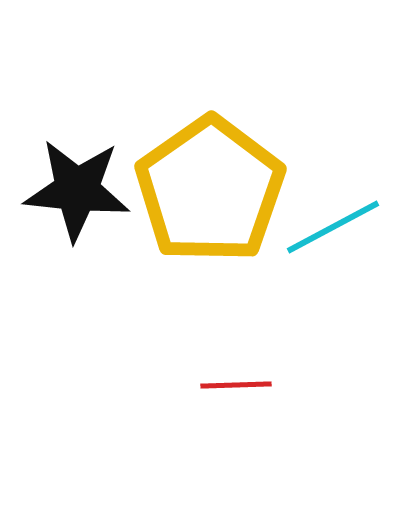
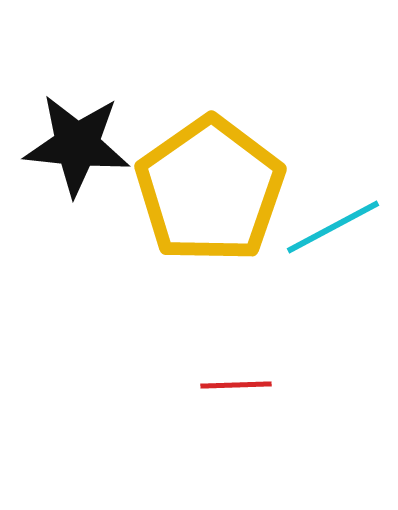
black star: moved 45 px up
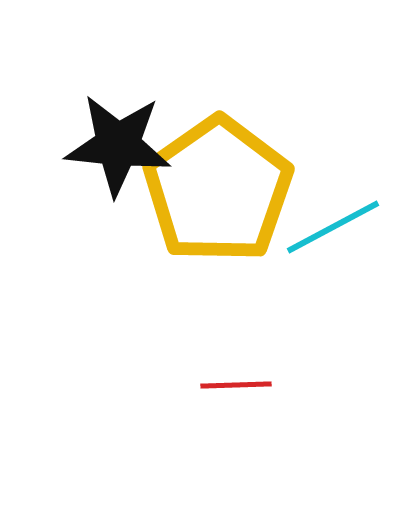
black star: moved 41 px right
yellow pentagon: moved 8 px right
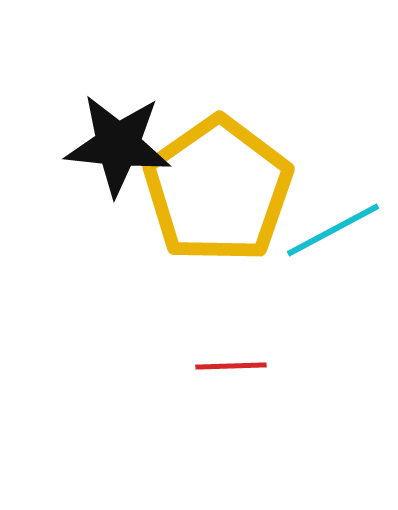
cyan line: moved 3 px down
red line: moved 5 px left, 19 px up
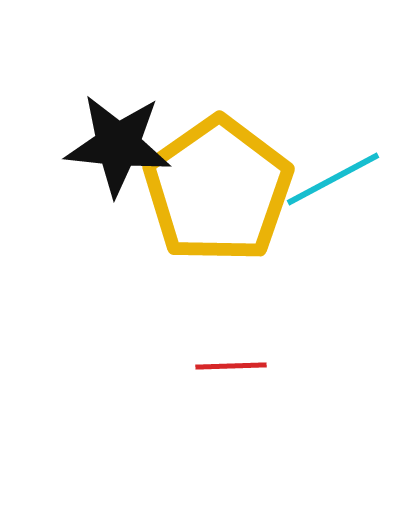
cyan line: moved 51 px up
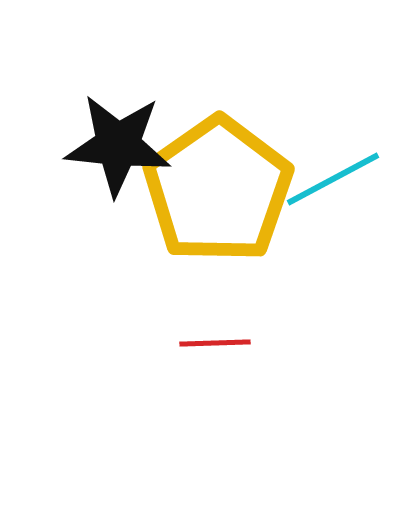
red line: moved 16 px left, 23 px up
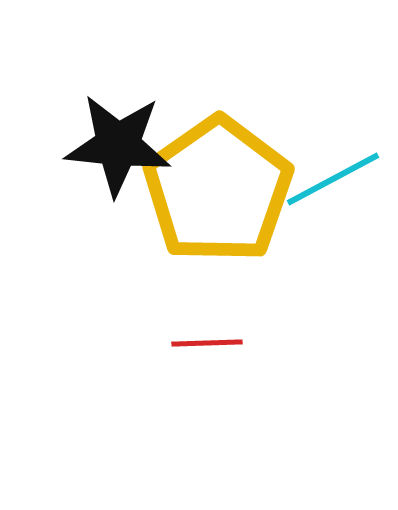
red line: moved 8 px left
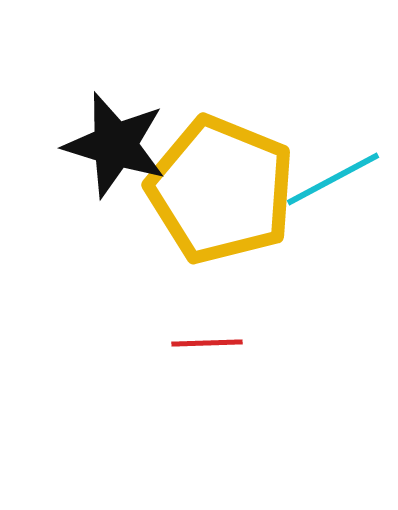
black star: moved 3 px left; rotated 11 degrees clockwise
yellow pentagon: moved 3 px right; rotated 15 degrees counterclockwise
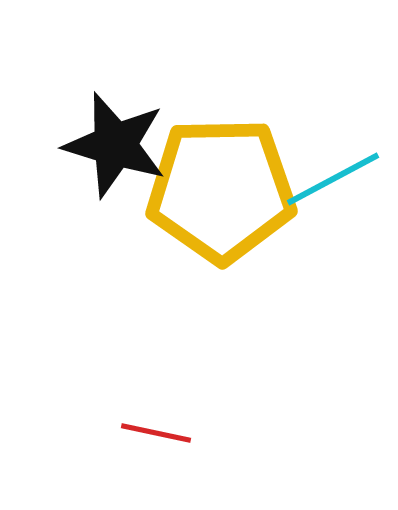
yellow pentagon: rotated 23 degrees counterclockwise
red line: moved 51 px left, 90 px down; rotated 14 degrees clockwise
